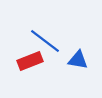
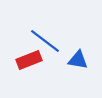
red rectangle: moved 1 px left, 1 px up
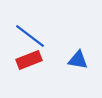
blue line: moved 15 px left, 5 px up
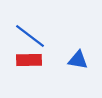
red rectangle: rotated 20 degrees clockwise
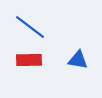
blue line: moved 9 px up
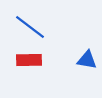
blue triangle: moved 9 px right
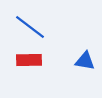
blue triangle: moved 2 px left, 1 px down
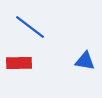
red rectangle: moved 10 px left, 3 px down
